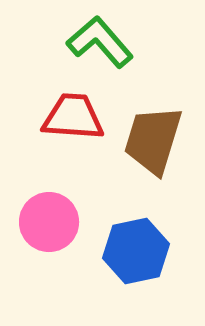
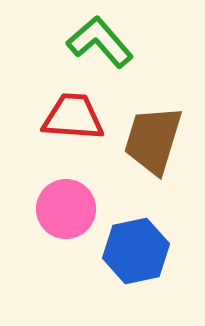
pink circle: moved 17 px right, 13 px up
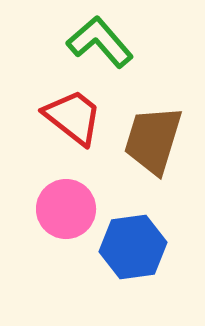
red trapezoid: rotated 34 degrees clockwise
blue hexagon: moved 3 px left, 4 px up; rotated 4 degrees clockwise
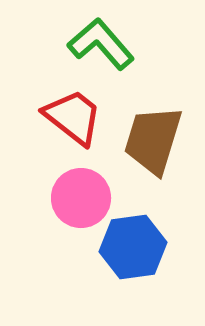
green L-shape: moved 1 px right, 2 px down
pink circle: moved 15 px right, 11 px up
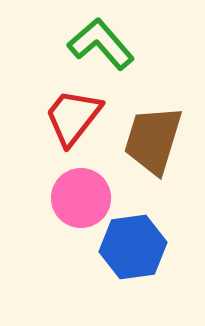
red trapezoid: rotated 90 degrees counterclockwise
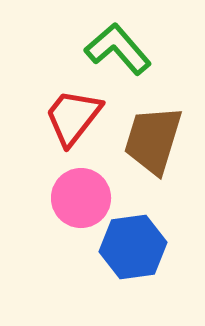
green L-shape: moved 17 px right, 5 px down
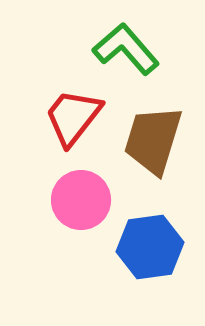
green L-shape: moved 8 px right
pink circle: moved 2 px down
blue hexagon: moved 17 px right
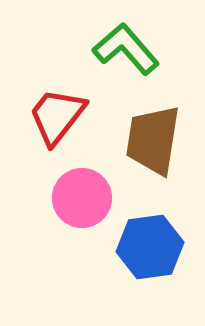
red trapezoid: moved 16 px left, 1 px up
brown trapezoid: rotated 8 degrees counterclockwise
pink circle: moved 1 px right, 2 px up
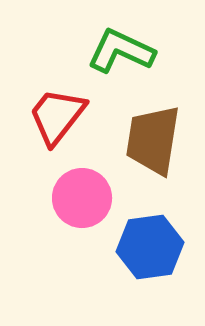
green L-shape: moved 5 px left, 2 px down; rotated 24 degrees counterclockwise
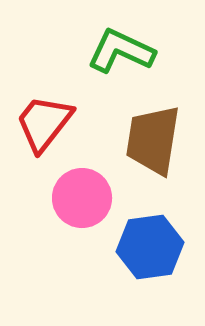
red trapezoid: moved 13 px left, 7 px down
